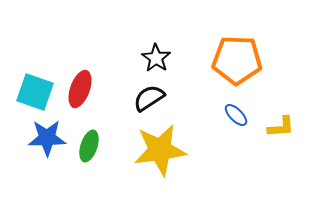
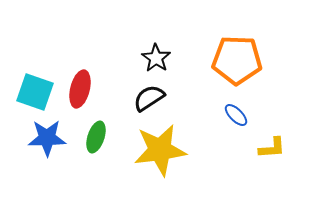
red ellipse: rotated 6 degrees counterclockwise
yellow L-shape: moved 9 px left, 21 px down
green ellipse: moved 7 px right, 9 px up
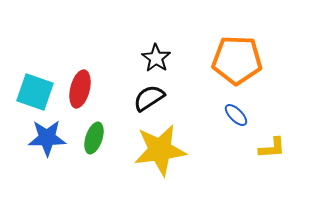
green ellipse: moved 2 px left, 1 px down
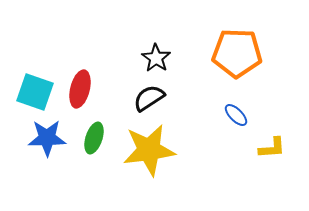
orange pentagon: moved 7 px up
yellow star: moved 11 px left
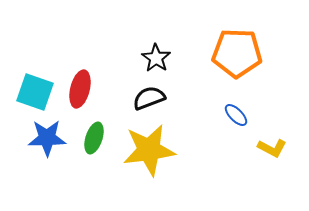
black semicircle: rotated 12 degrees clockwise
yellow L-shape: rotated 32 degrees clockwise
